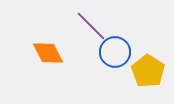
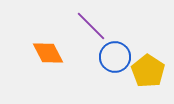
blue circle: moved 5 px down
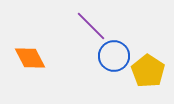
orange diamond: moved 18 px left, 5 px down
blue circle: moved 1 px left, 1 px up
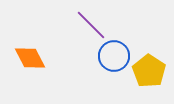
purple line: moved 1 px up
yellow pentagon: moved 1 px right
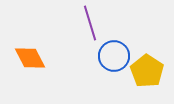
purple line: moved 1 px left, 2 px up; rotated 28 degrees clockwise
yellow pentagon: moved 2 px left
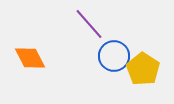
purple line: moved 1 px left, 1 px down; rotated 24 degrees counterclockwise
yellow pentagon: moved 4 px left, 2 px up
